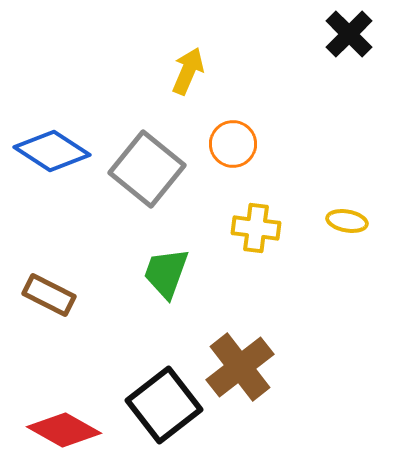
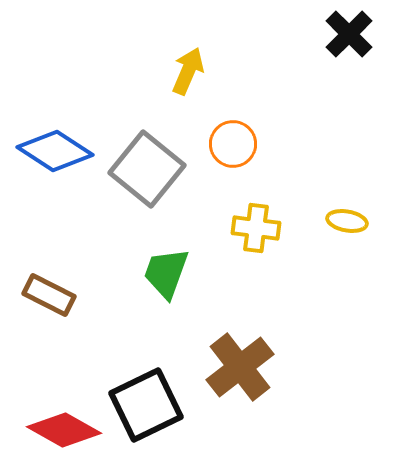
blue diamond: moved 3 px right
black square: moved 18 px left; rotated 12 degrees clockwise
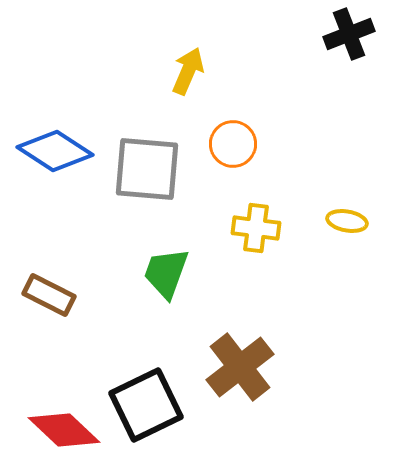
black cross: rotated 24 degrees clockwise
gray square: rotated 34 degrees counterclockwise
red diamond: rotated 14 degrees clockwise
